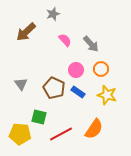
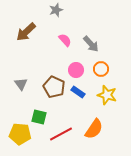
gray star: moved 3 px right, 4 px up
brown pentagon: moved 1 px up
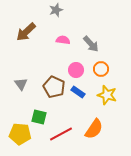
pink semicircle: moved 2 px left; rotated 40 degrees counterclockwise
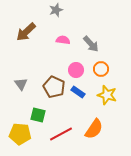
green square: moved 1 px left, 2 px up
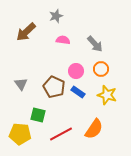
gray star: moved 6 px down
gray arrow: moved 4 px right
pink circle: moved 1 px down
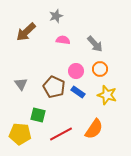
orange circle: moved 1 px left
